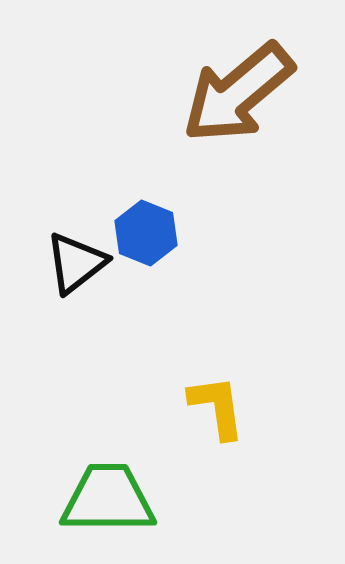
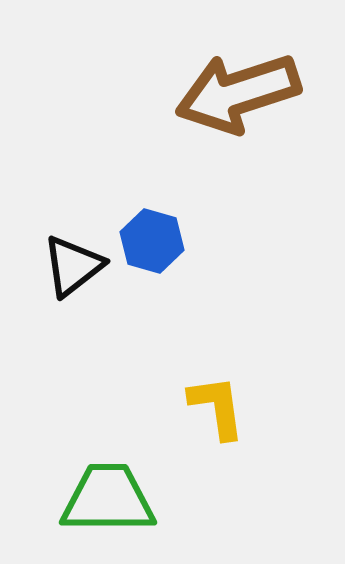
brown arrow: rotated 22 degrees clockwise
blue hexagon: moved 6 px right, 8 px down; rotated 6 degrees counterclockwise
black triangle: moved 3 px left, 3 px down
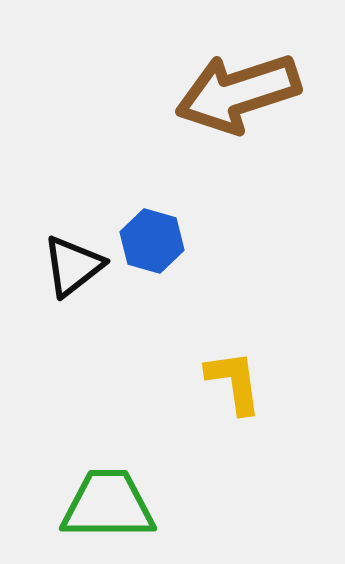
yellow L-shape: moved 17 px right, 25 px up
green trapezoid: moved 6 px down
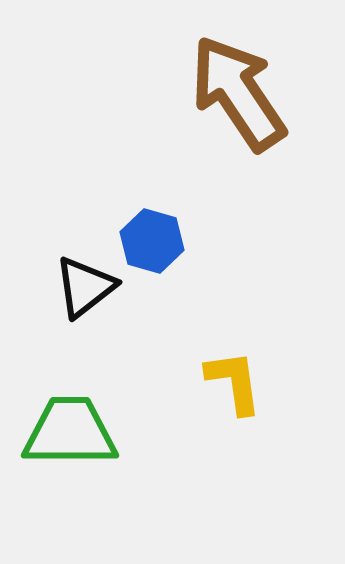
brown arrow: rotated 74 degrees clockwise
black triangle: moved 12 px right, 21 px down
green trapezoid: moved 38 px left, 73 px up
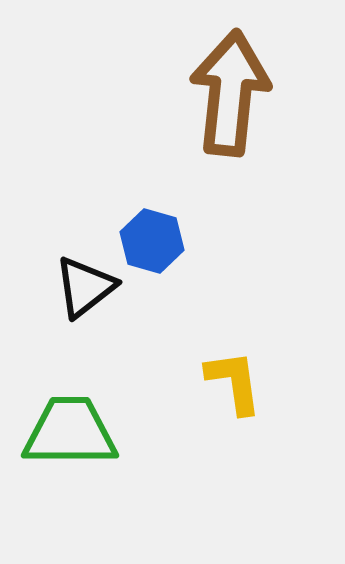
brown arrow: moved 8 px left; rotated 40 degrees clockwise
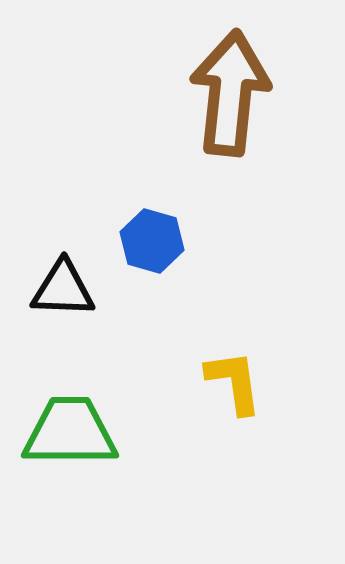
black triangle: moved 22 px left, 2 px down; rotated 40 degrees clockwise
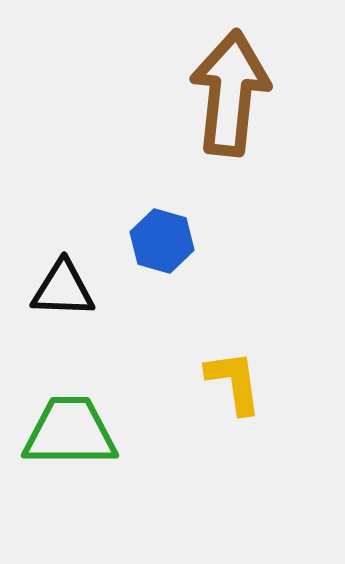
blue hexagon: moved 10 px right
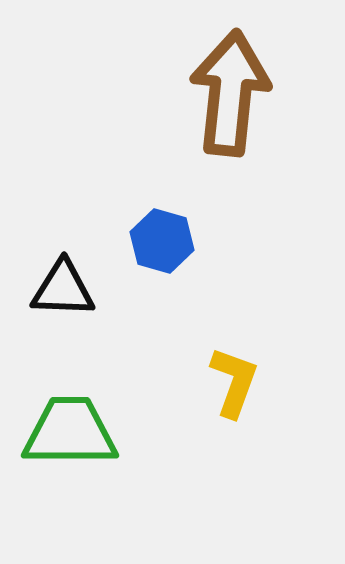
yellow L-shape: rotated 28 degrees clockwise
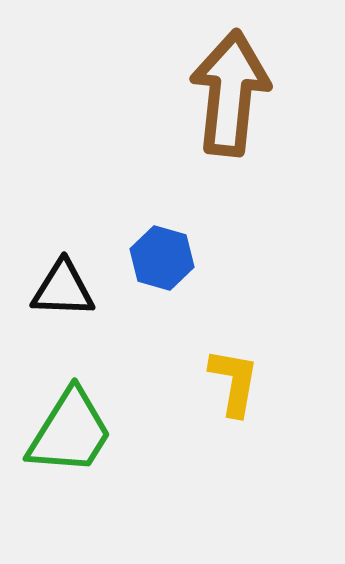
blue hexagon: moved 17 px down
yellow L-shape: rotated 10 degrees counterclockwise
green trapezoid: rotated 122 degrees clockwise
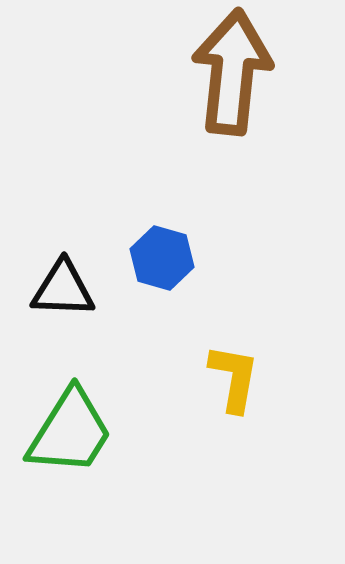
brown arrow: moved 2 px right, 21 px up
yellow L-shape: moved 4 px up
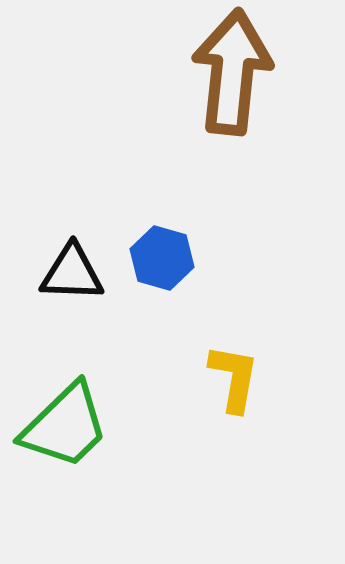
black triangle: moved 9 px right, 16 px up
green trapezoid: moved 5 px left, 6 px up; rotated 14 degrees clockwise
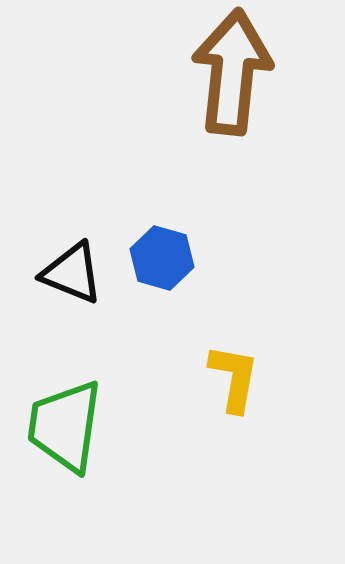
black triangle: rotated 20 degrees clockwise
green trapezoid: rotated 142 degrees clockwise
